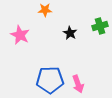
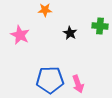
green cross: rotated 21 degrees clockwise
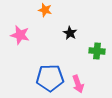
orange star: rotated 16 degrees clockwise
green cross: moved 3 px left, 25 px down
pink star: rotated 12 degrees counterclockwise
blue pentagon: moved 2 px up
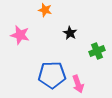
green cross: rotated 28 degrees counterclockwise
blue pentagon: moved 2 px right, 3 px up
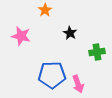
orange star: rotated 24 degrees clockwise
pink star: moved 1 px right, 1 px down
green cross: moved 1 px down; rotated 14 degrees clockwise
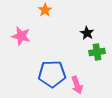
black star: moved 17 px right
blue pentagon: moved 1 px up
pink arrow: moved 1 px left, 1 px down
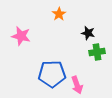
orange star: moved 14 px right, 4 px down
black star: moved 1 px right; rotated 16 degrees counterclockwise
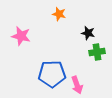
orange star: rotated 24 degrees counterclockwise
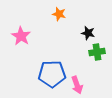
pink star: rotated 18 degrees clockwise
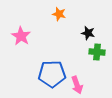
green cross: rotated 14 degrees clockwise
